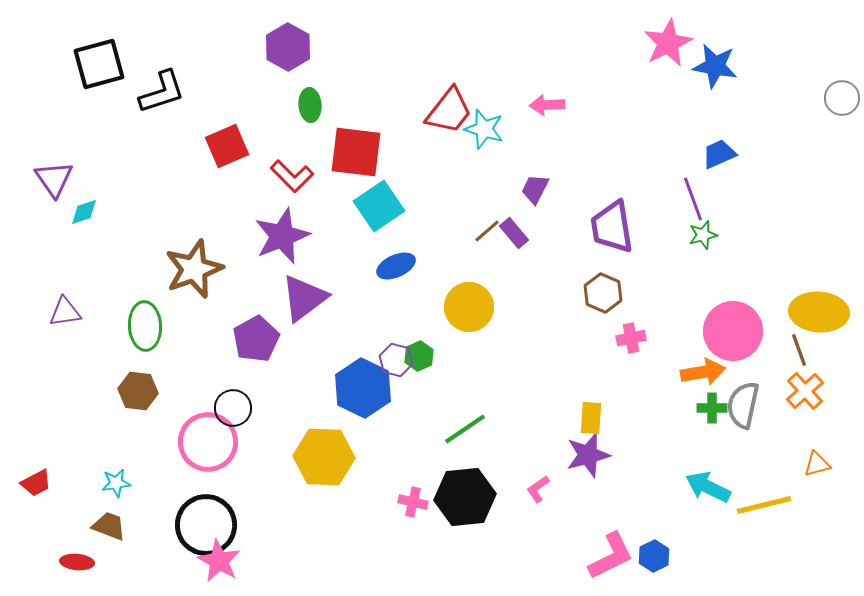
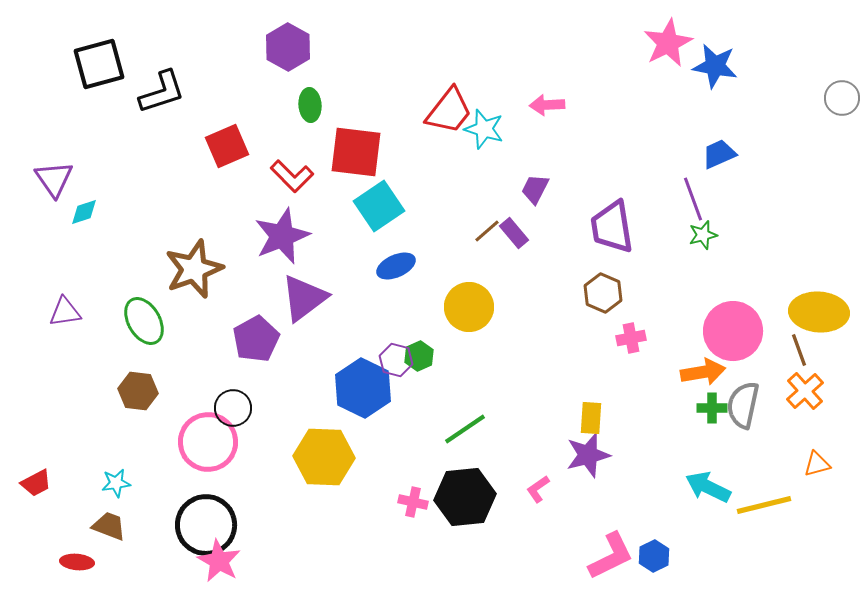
green ellipse at (145, 326): moved 1 px left, 5 px up; rotated 27 degrees counterclockwise
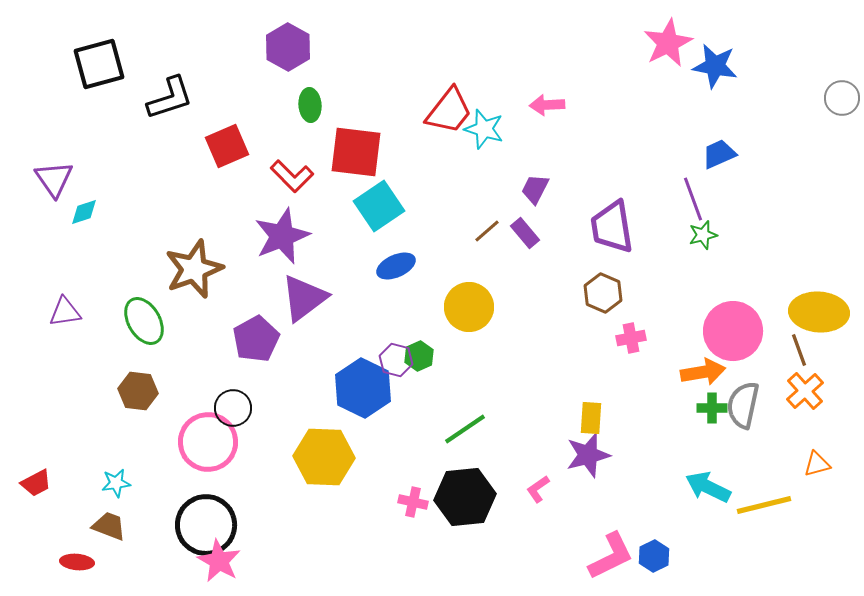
black L-shape at (162, 92): moved 8 px right, 6 px down
purple rectangle at (514, 233): moved 11 px right
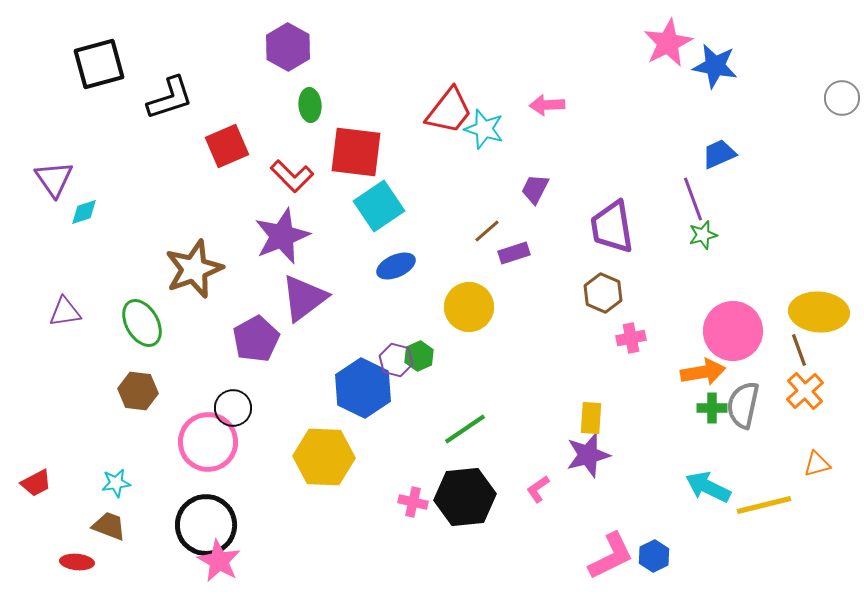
purple rectangle at (525, 233): moved 11 px left, 20 px down; rotated 68 degrees counterclockwise
green ellipse at (144, 321): moved 2 px left, 2 px down
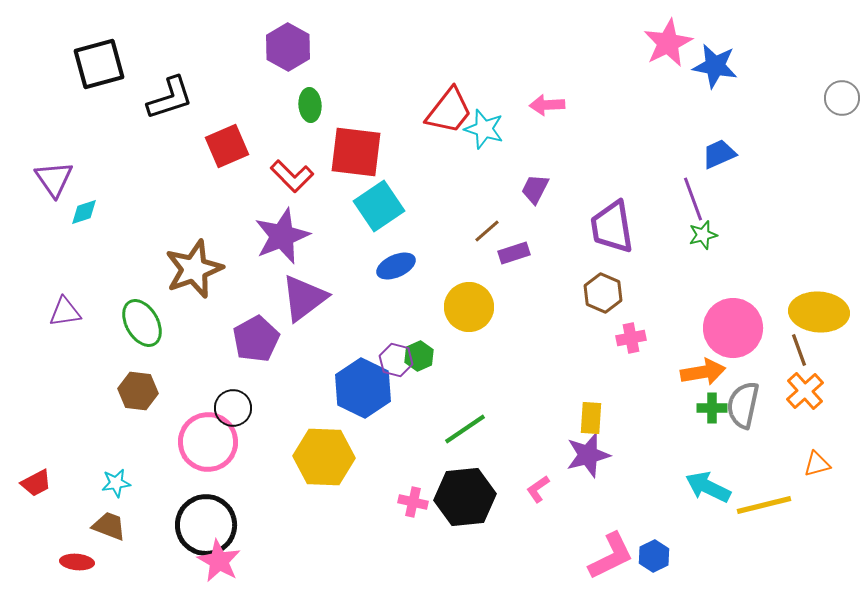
pink circle at (733, 331): moved 3 px up
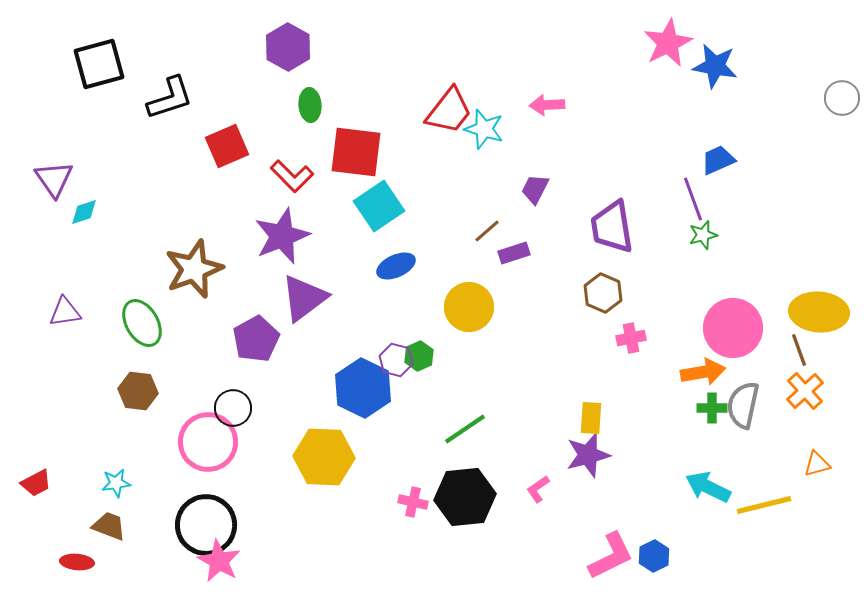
blue trapezoid at (719, 154): moved 1 px left, 6 px down
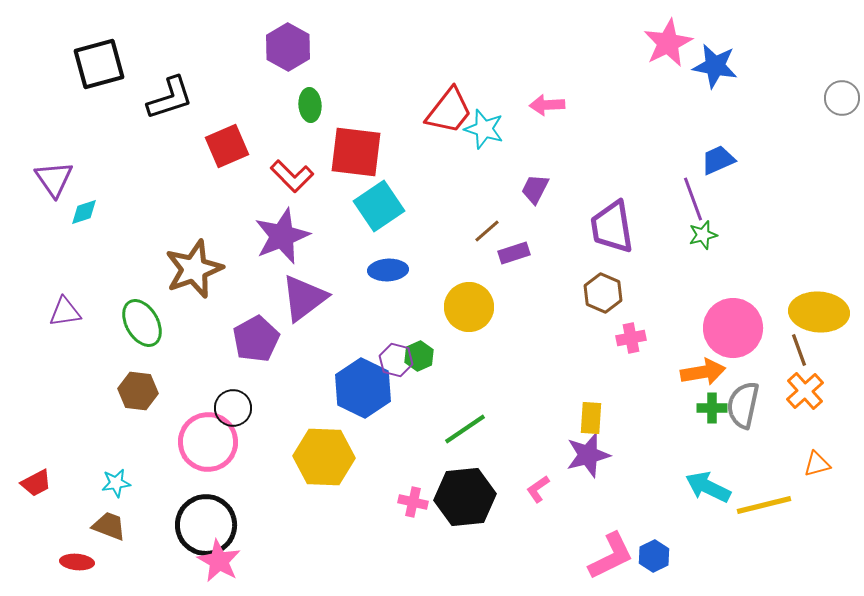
blue ellipse at (396, 266): moved 8 px left, 4 px down; rotated 21 degrees clockwise
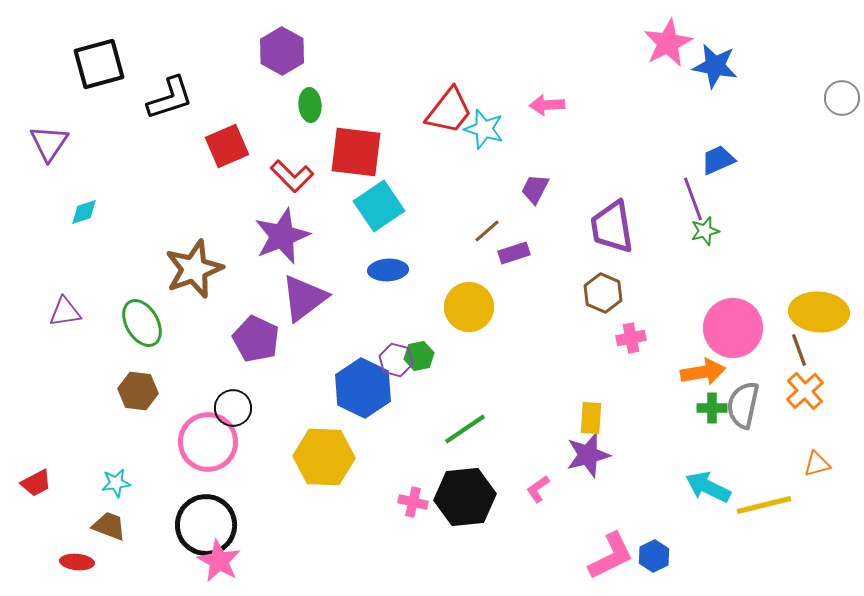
purple hexagon at (288, 47): moved 6 px left, 4 px down
purple triangle at (54, 179): moved 5 px left, 36 px up; rotated 9 degrees clockwise
green star at (703, 235): moved 2 px right, 4 px up
purple pentagon at (256, 339): rotated 18 degrees counterclockwise
green hexagon at (419, 356): rotated 12 degrees clockwise
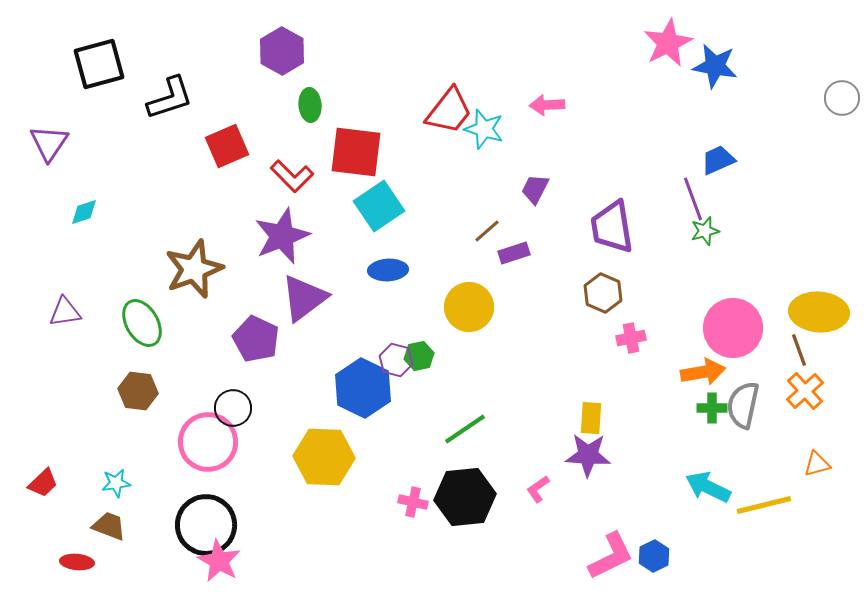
purple star at (588, 455): rotated 18 degrees clockwise
red trapezoid at (36, 483): moved 7 px right; rotated 16 degrees counterclockwise
